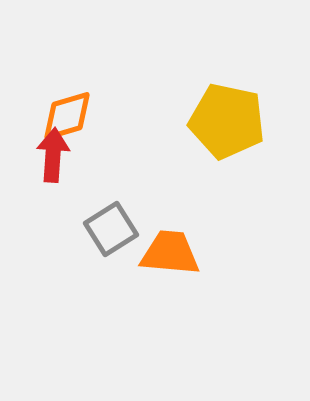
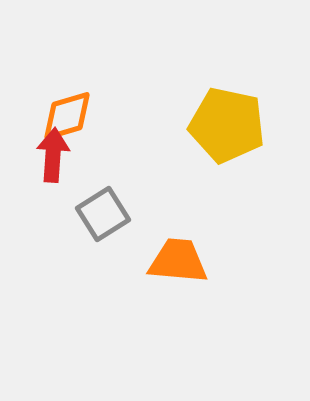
yellow pentagon: moved 4 px down
gray square: moved 8 px left, 15 px up
orange trapezoid: moved 8 px right, 8 px down
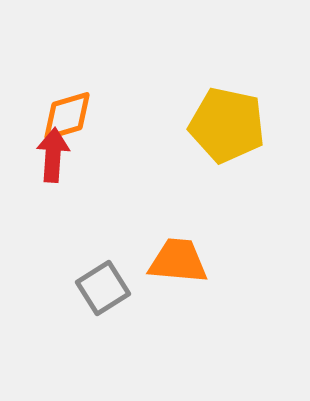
gray square: moved 74 px down
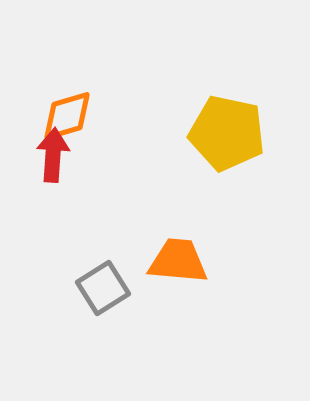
yellow pentagon: moved 8 px down
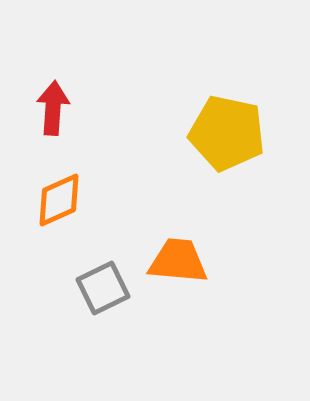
orange diamond: moved 8 px left, 84 px down; rotated 8 degrees counterclockwise
red arrow: moved 47 px up
gray square: rotated 6 degrees clockwise
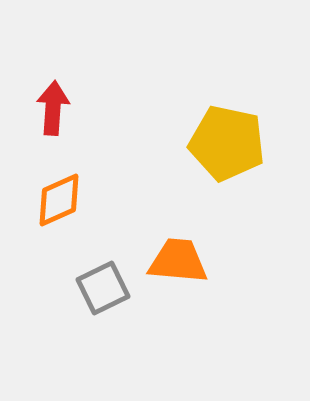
yellow pentagon: moved 10 px down
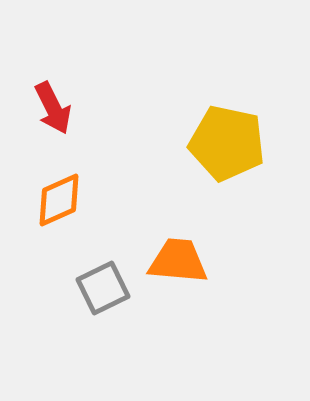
red arrow: rotated 150 degrees clockwise
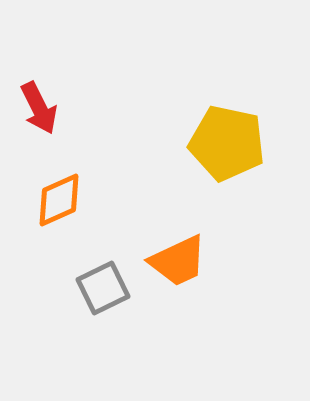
red arrow: moved 14 px left
orange trapezoid: rotated 150 degrees clockwise
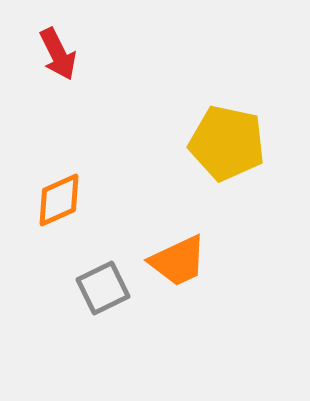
red arrow: moved 19 px right, 54 px up
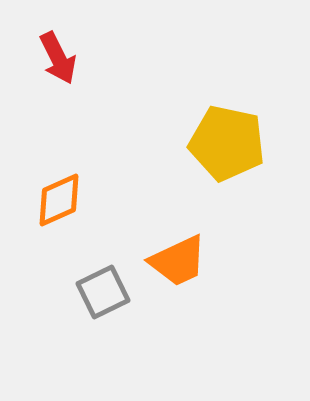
red arrow: moved 4 px down
gray square: moved 4 px down
